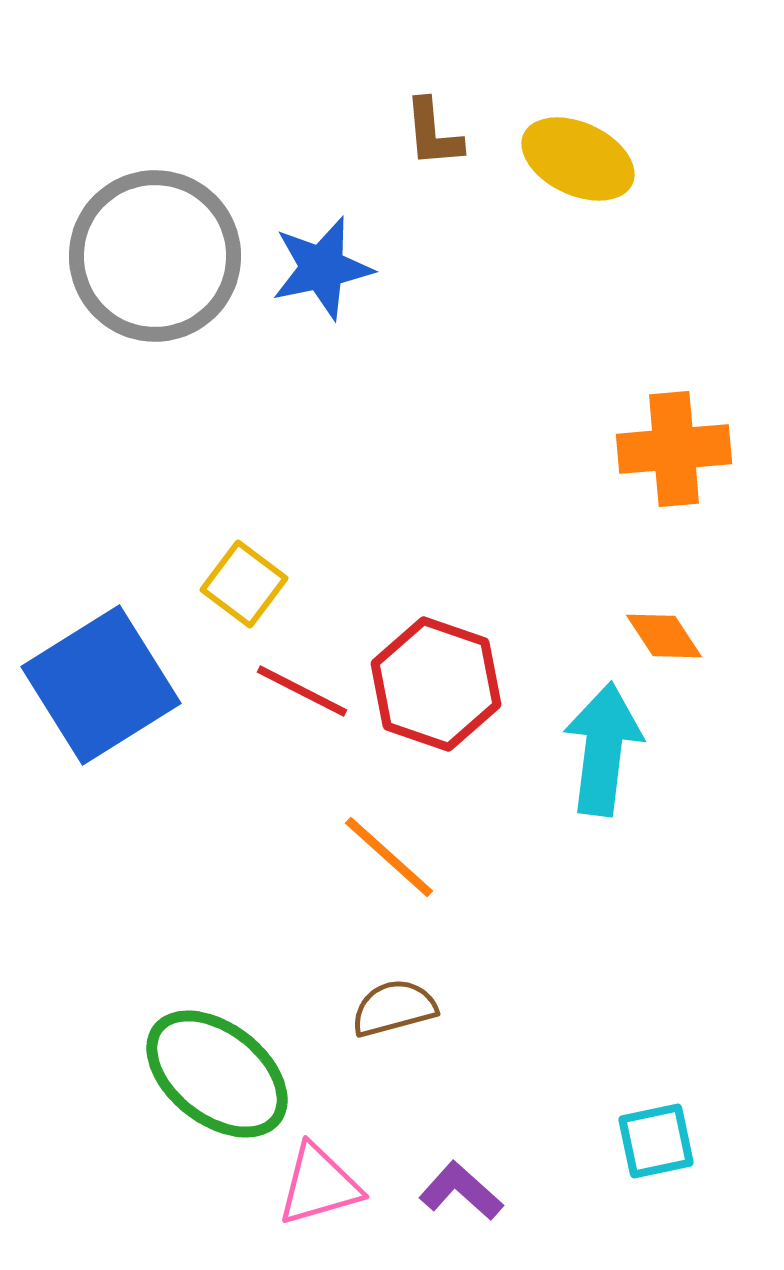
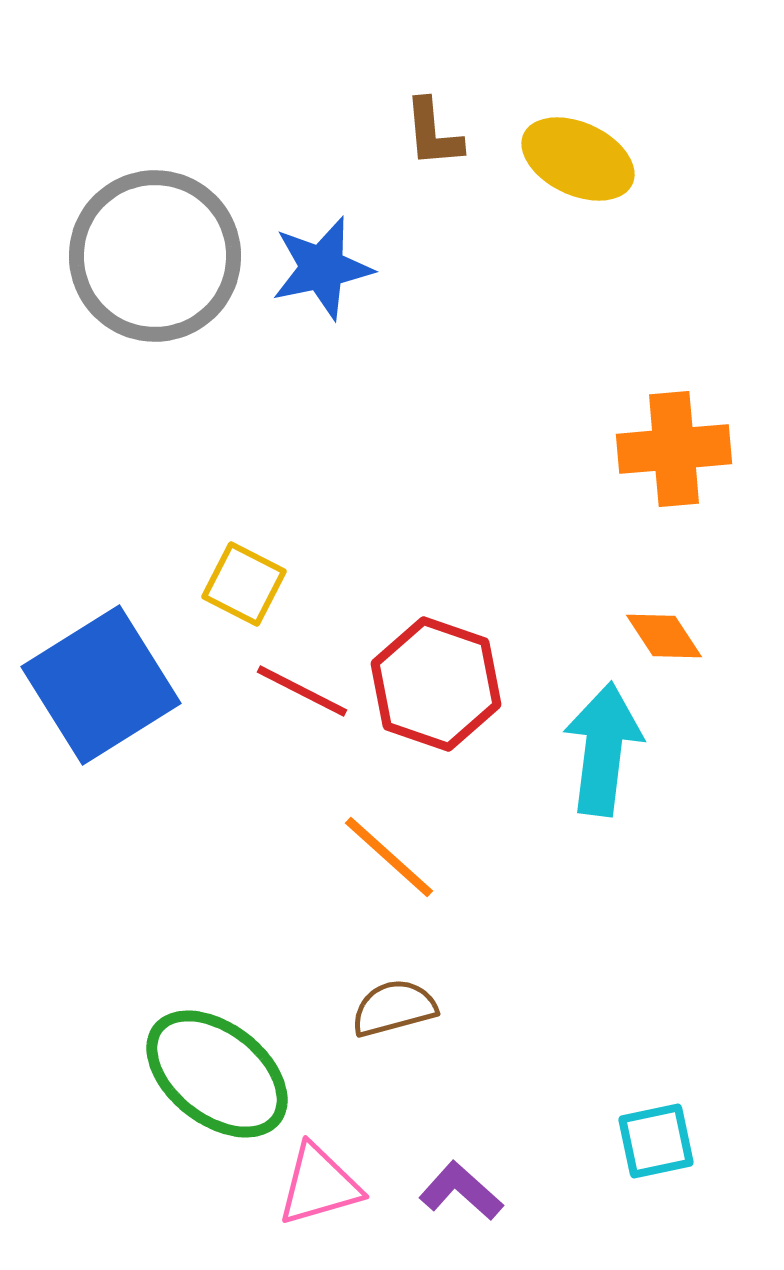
yellow square: rotated 10 degrees counterclockwise
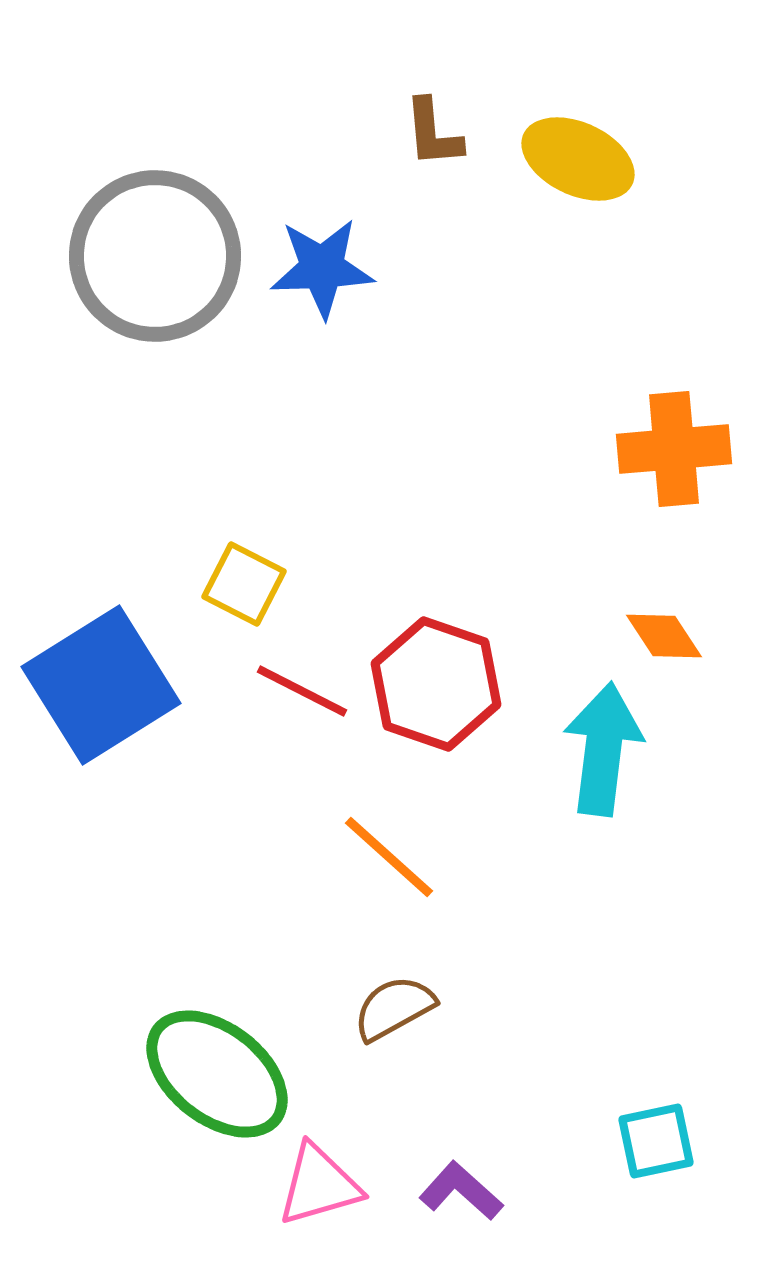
blue star: rotated 10 degrees clockwise
brown semicircle: rotated 14 degrees counterclockwise
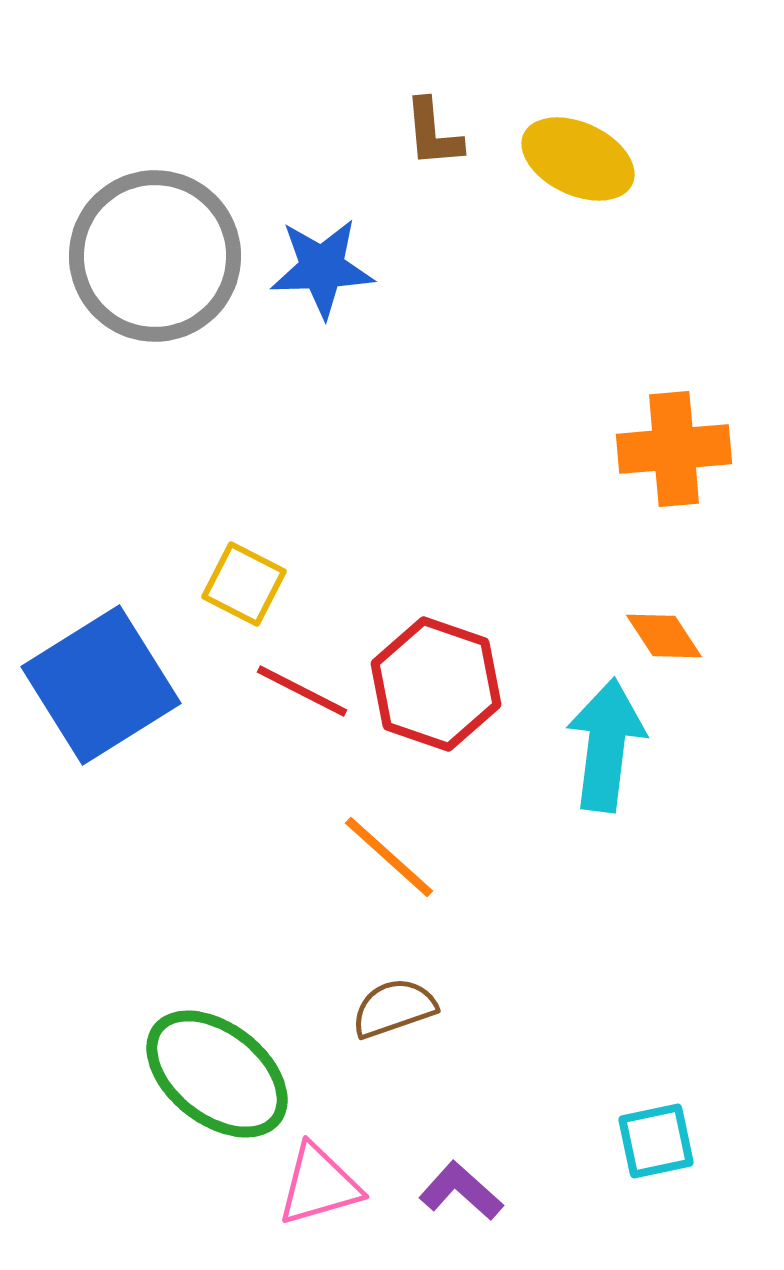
cyan arrow: moved 3 px right, 4 px up
brown semicircle: rotated 10 degrees clockwise
